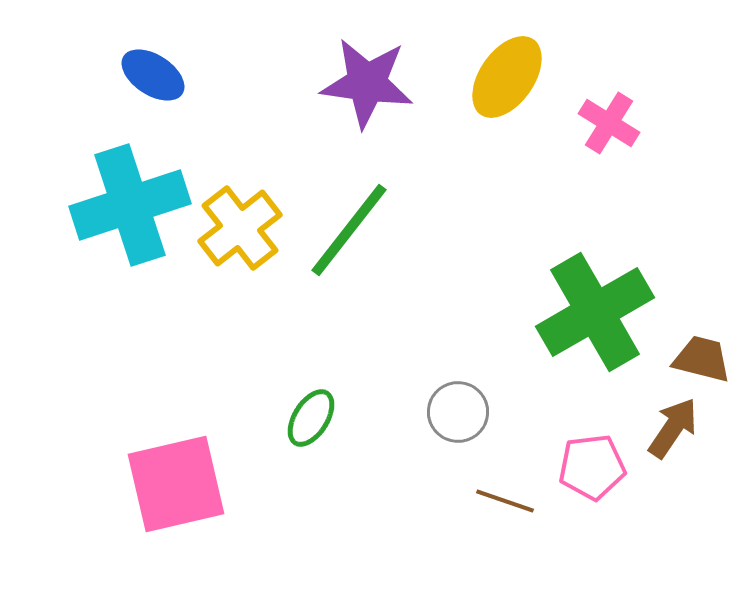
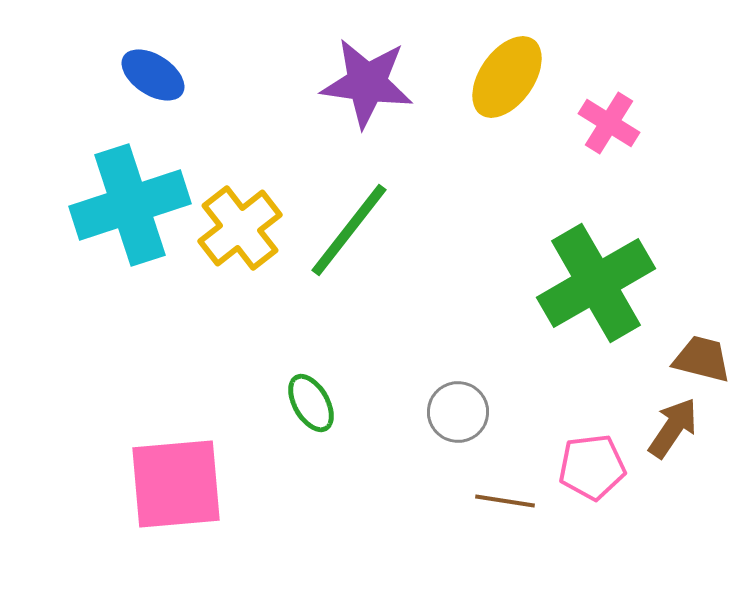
green cross: moved 1 px right, 29 px up
green ellipse: moved 15 px up; rotated 62 degrees counterclockwise
pink square: rotated 8 degrees clockwise
brown line: rotated 10 degrees counterclockwise
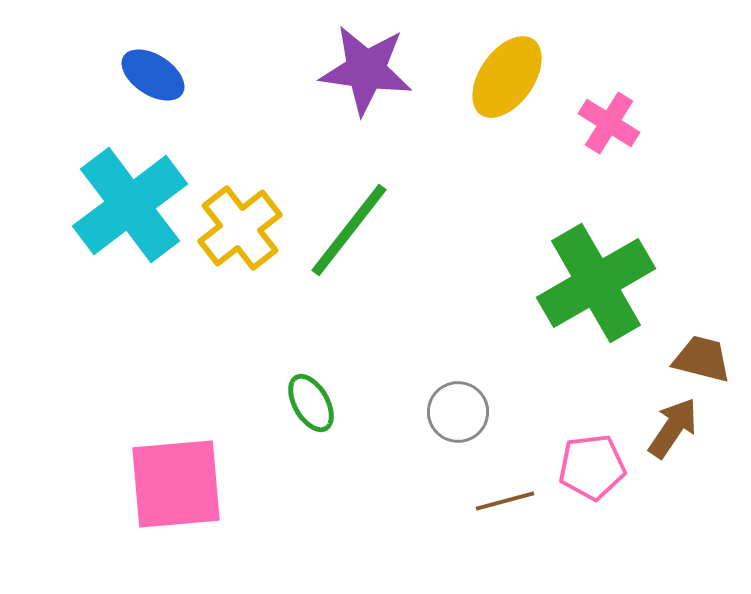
purple star: moved 1 px left, 13 px up
cyan cross: rotated 19 degrees counterclockwise
brown line: rotated 24 degrees counterclockwise
